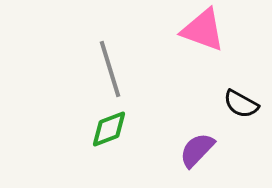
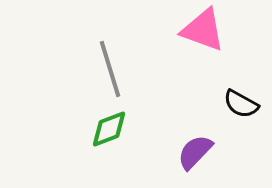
purple semicircle: moved 2 px left, 2 px down
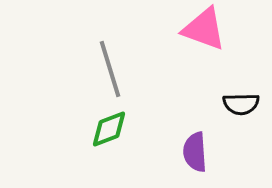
pink triangle: moved 1 px right, 1 px up
black semicircle: rotated 30 degrees counterclockwise
purple semicircle: rotated 48 degrees counterclockwise
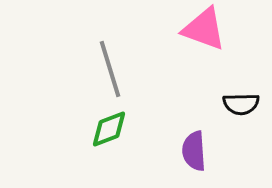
purple semicircle: moved 1 px left, 1 px up
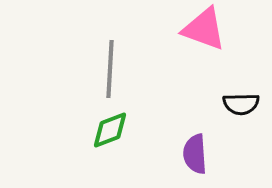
gray line: rotated 20 degrees clockwise
green diamond: moved 1 px right, 1 px down
purple semicircle: moved 1 px right, 3 px down
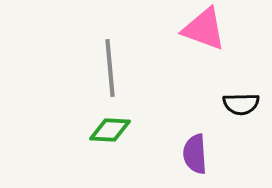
gray line: moved 1 px up; rotated 8 degrees counterclockwise
green diamond: rotated 24 degrees clockwise
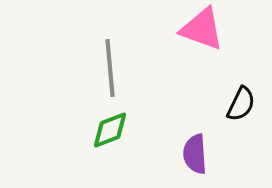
pink triangle: moved 2 px left
black semicircle: rotated 63 degrees counterclockwise
green diamond: rotated 24 degrees counterclockwise
